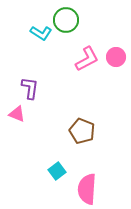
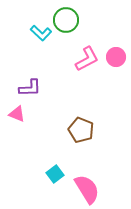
cyan L-shape: rotated 10 degrees clockwise
purple L-shape: rotated 80 degrees clockwise
brown pentagon: moved 1 px left, 1 px up
cyan square: moved 2 px left, 3 px down
pink semicircle: rotated 144 degrees clockwise
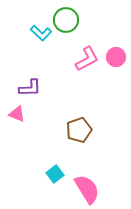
brown pentagon: moved 2 px left; rotated 30 degrees clockwise
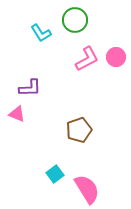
green circle: moved 9 px right
cyan L-shape: rotated 15 degrees clockwise
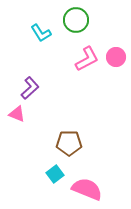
green circle: moved 1 px right
purple L-shape: rotated 40 degrees counterclockwise
brown pentagon: moved 10 px left, 13 px down; rotated 20 degrees clockwise
pink semicircle: rotated 36 degrees counterclockwise
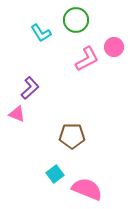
pink circle: moved 2 px left, 10 px up
brown pentagon: moved 3 px right, 7 px up
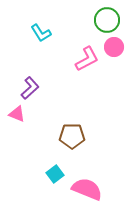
green circle: moved 31 px right
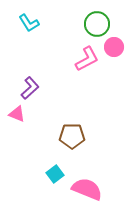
green circle: moved 10 px left, 4 px down
cyan L-shape: moved 12 px left, 10 px up
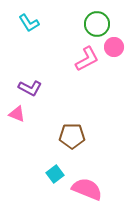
purple L-shape: rotated 70 degrees clockwise
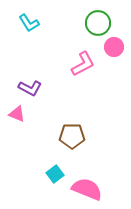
green circle: moved 1 px right, 1 px up
pink L-shape: moved 4 px left, 5 px down
